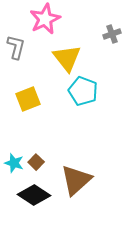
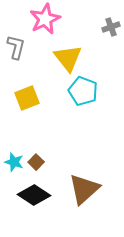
gray cross: moved 1 px left, 7 px up
yellow triangle: moved 1 px right
yellow square: moved 1 px left, 1 px up
cyan star: moved 1 px up
brown triangle: moved 8 px right, 9 px down
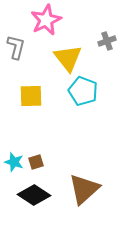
pink star: moved 1 px right, 1 px down
gray cross: moved 4 px left, 14 px down
yellow square: moved 4 px right, 2 px up; rotated 20 degrees clockwise
brown square: rotated 28 degrees clockwise
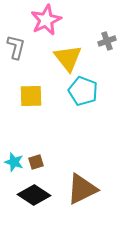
brown triangle: moved 2 px left; rotated 16 degrees clockwise
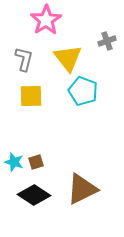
pink star: rotated 8 degrees counterclockwise
gray L-shape: moved 8 px right, 12 px down
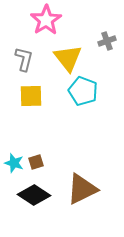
cyan star: moved 1 px down
